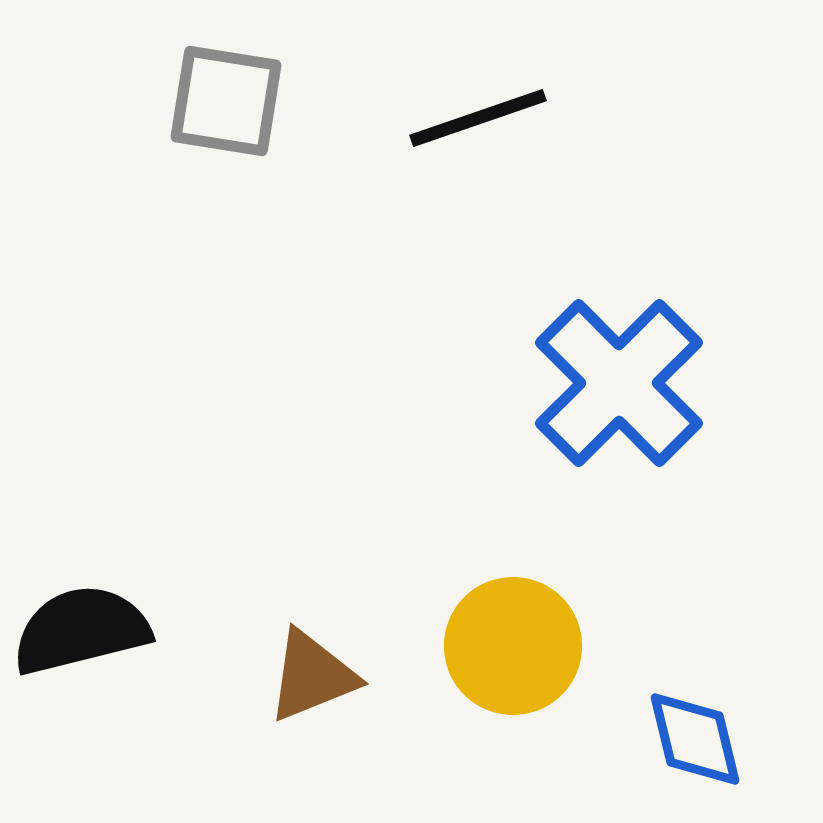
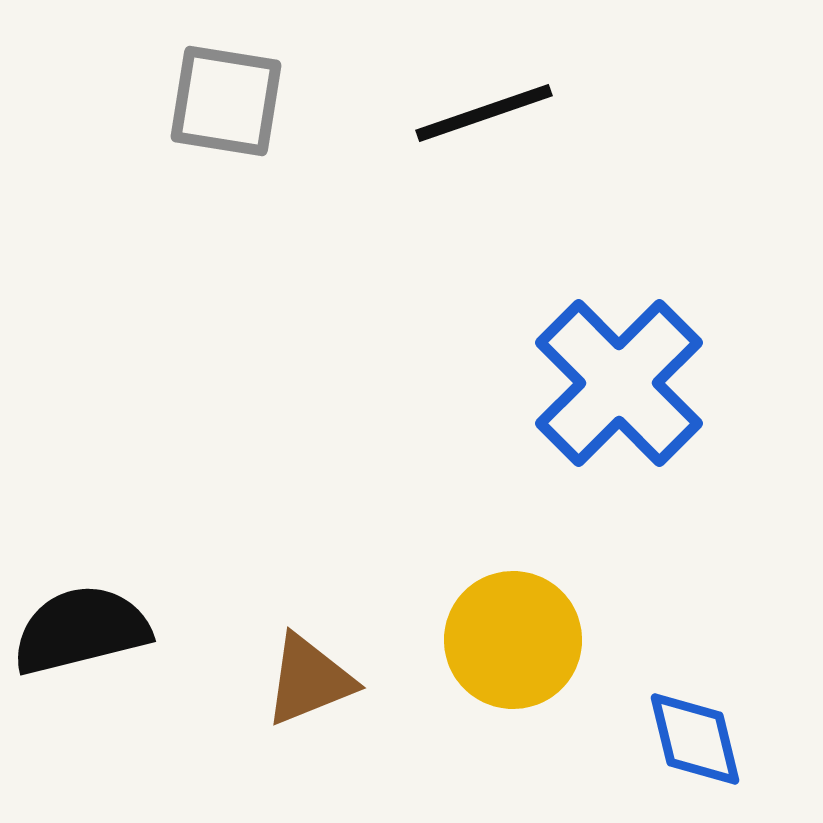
black line: moved 6 px right, 5 px up
yellow circle: moved 6 px up
brown triangle: moved 3 px left, 4 px down
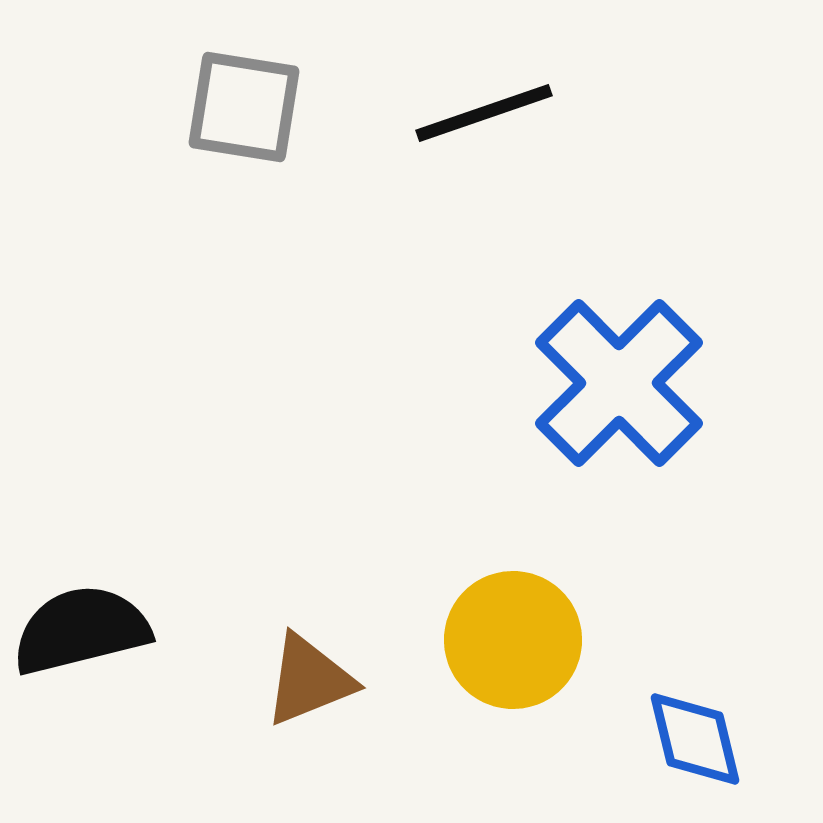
gray square: moved 18 px right, 6 px down
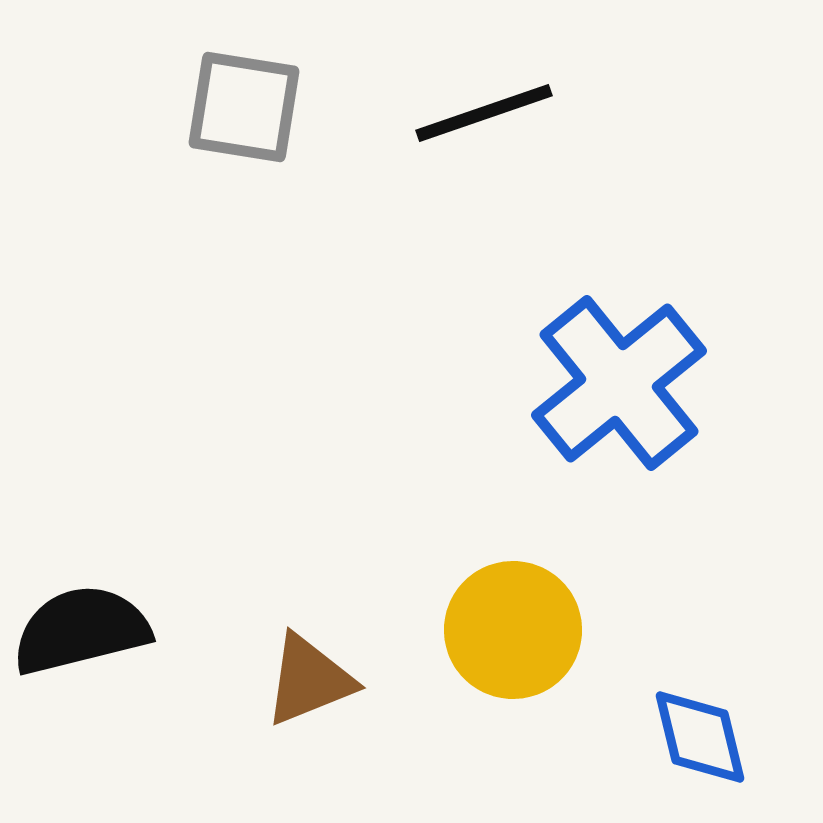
blue cross: rotated 6 degrees clockwise
yellow circle: moved 10 px up
blue diamond: moved 5 px right, 2 px up
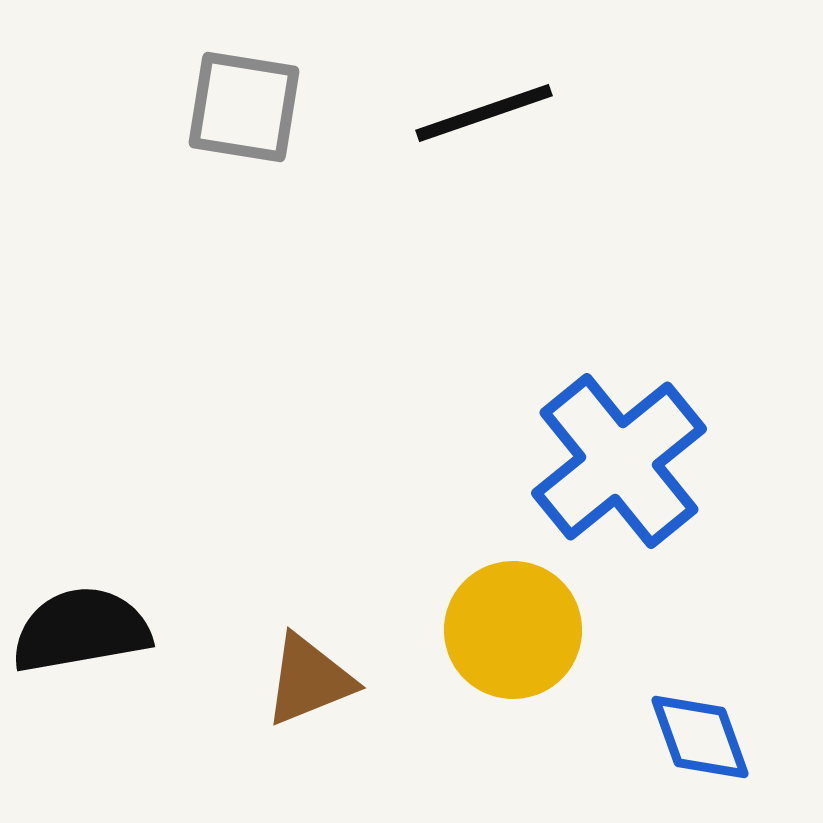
blue cross: moved 78 px down
black semicircle: rotated 4 degrees clockwise
blue diamond: rotated 6 degrees counterclockwise
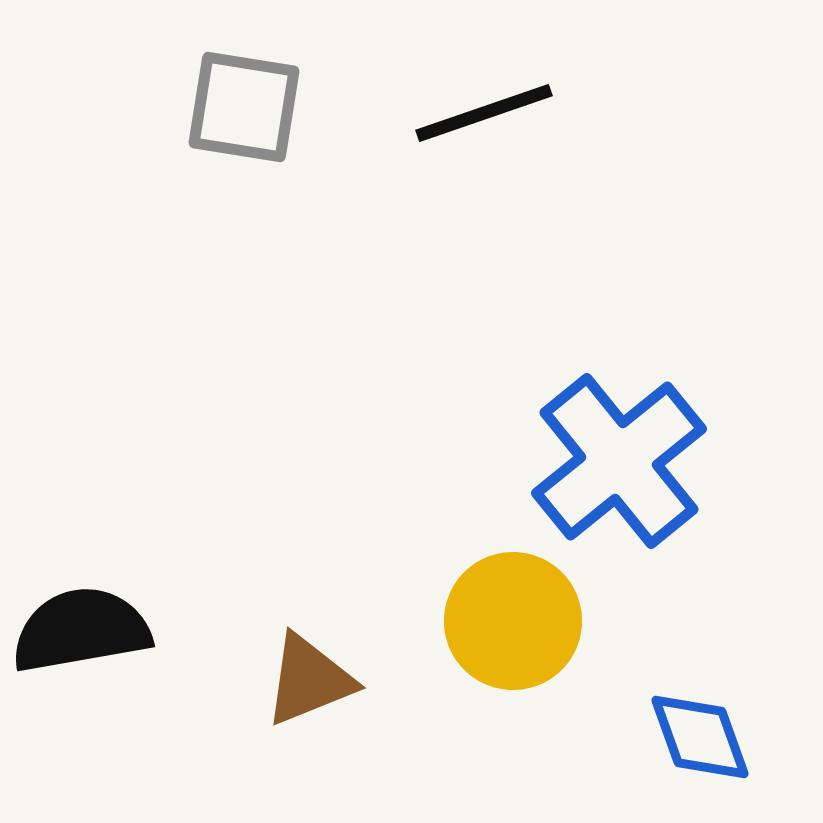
yellow circle: moved 9 px up
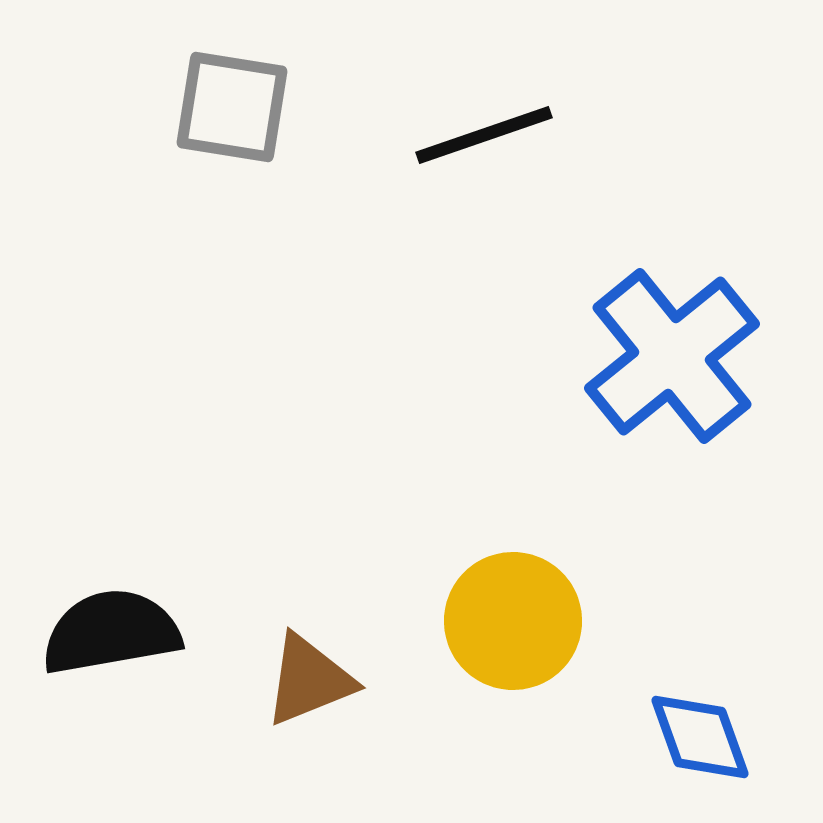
gray square: moved 12 px left
black line: moved 22 px down
blue cross: moved 53 px right, 105 px up
black semicircle: moved 30 px right, 2 px down
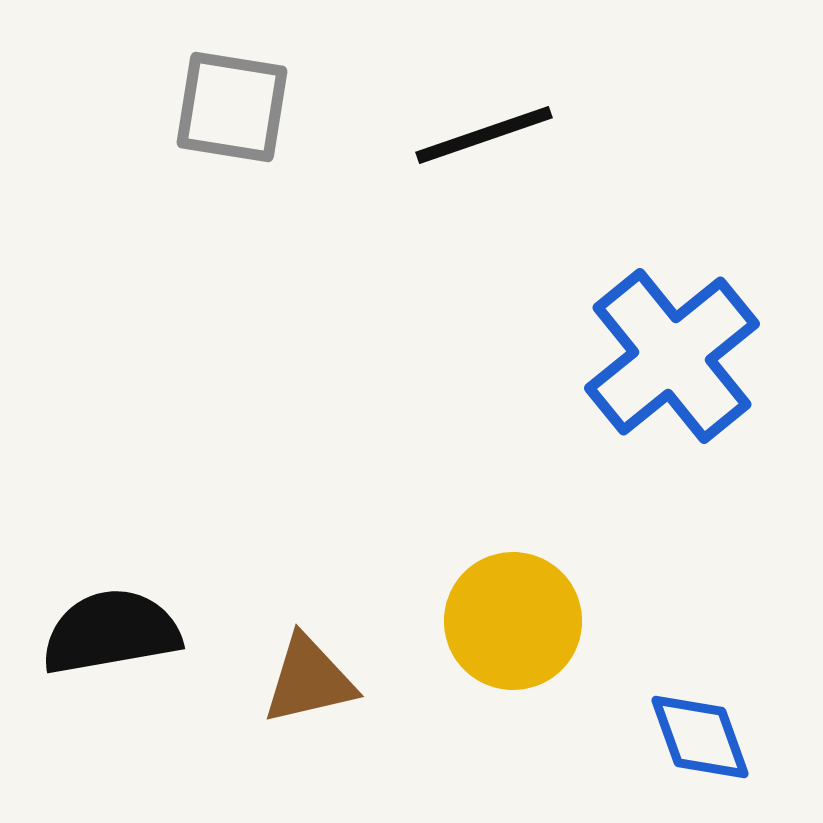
brown triangle: rotated 9 degrees clockwise
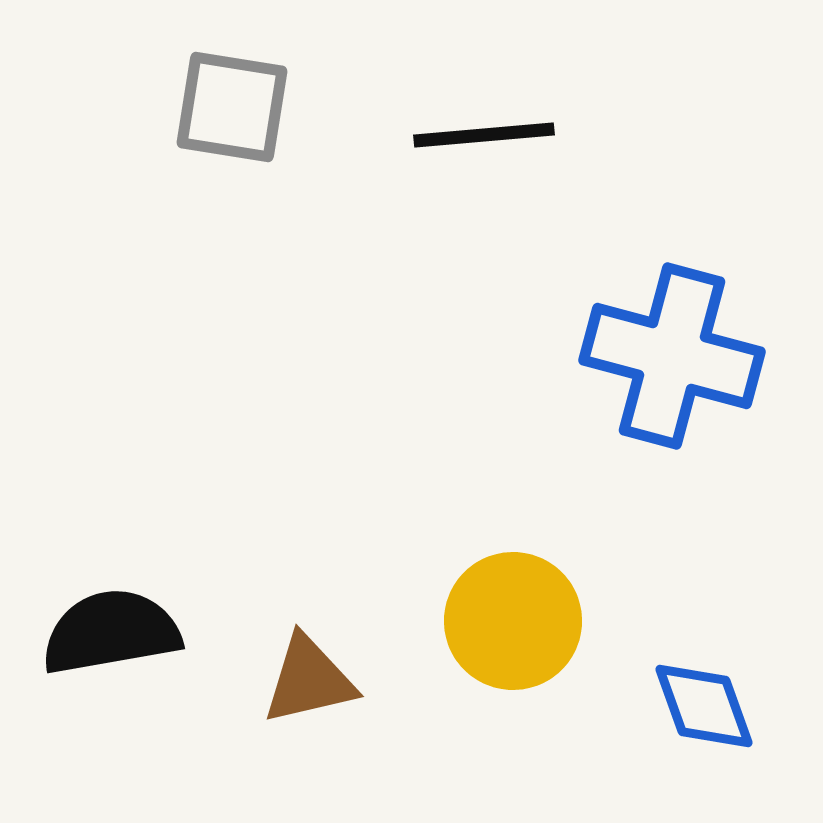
black line: rotated 14 degrees clockwise
blue cross: rotated 36 degrees counterclockwise
blue diamond: moved 4 px right, 31 px up
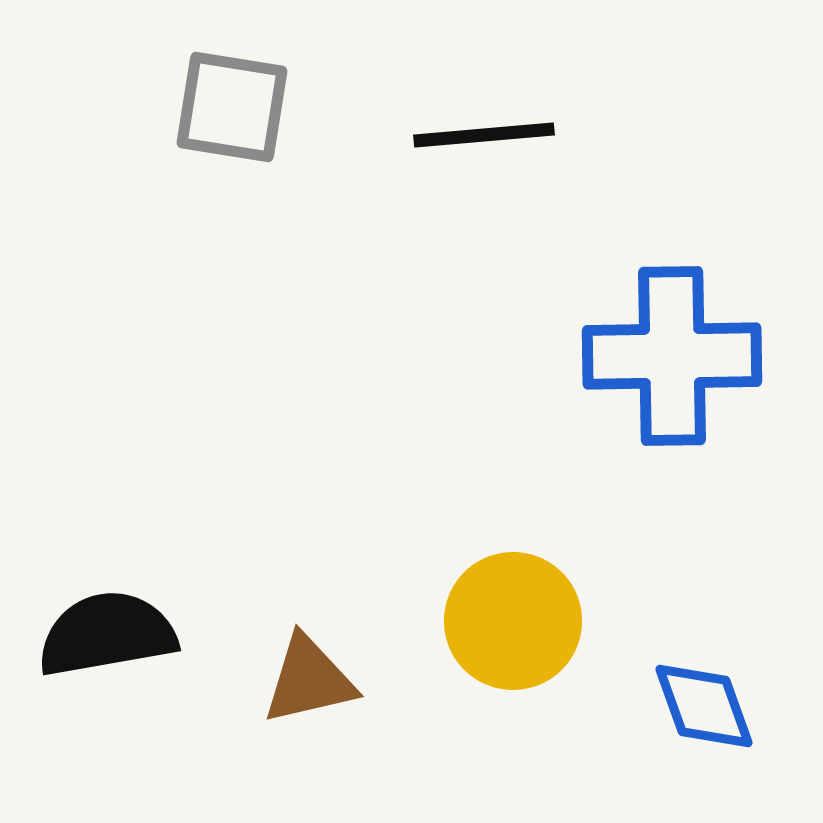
blue cross: rotated 16 degrees counterclockwise
black semicircle: moved 4 px left, 2 px down
